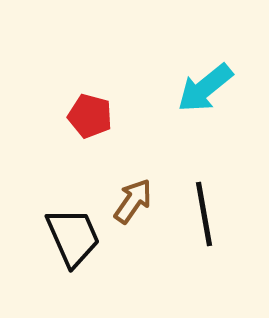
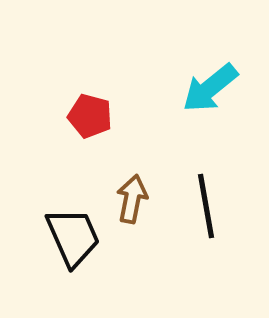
cyan arrow: moved 5 px right
brown arrow: moved 1 px left, 2 px up; rotated 24 degrees counterclockwise
black line: moved 2 px right, 8 px up
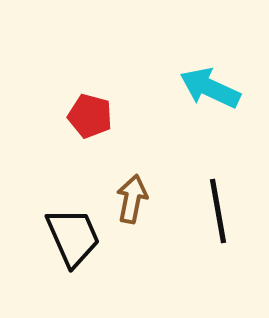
cyan arrow: rotated 64 degrees clockwise
black line: moved 12 px right, 5 px down
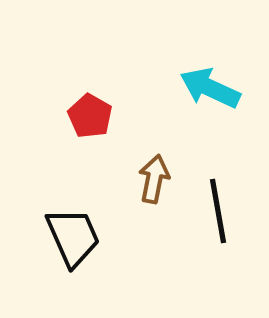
red pentagon: rotated 15 degrees clockwise
brown arrow: moved 22 px right, 20 px up
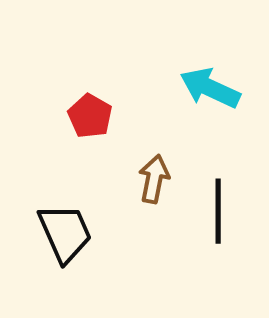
black line: rotated 10 degrees clockwise
black trapezoid: moved 8 px left, 4 px up
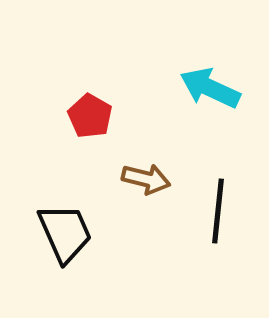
brown arrow: moved 8 px left; rotated 93 degrees clockwise
black line: rotated 6 degrees clockwise
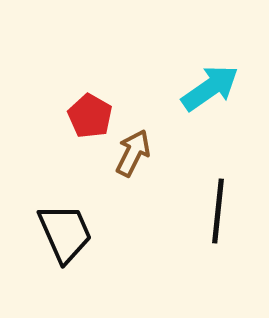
cyan arrow: rotated 120 degrees clockwise
brown arrow: moved 13 px left, 26 px up; rotated 78 degrees counterclockwise
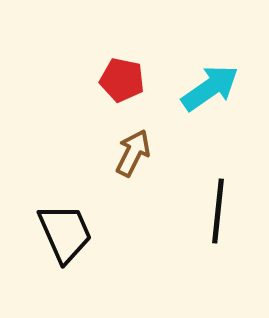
red pentagon: moved 32 px right, 36 px up; rotated 18 degrees counterclockwise
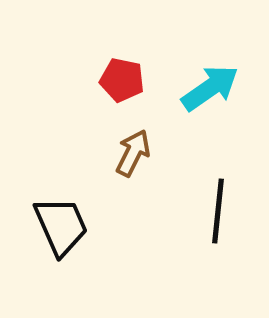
black trapezoid: moved 4 px left, 7 px up
